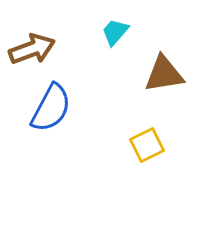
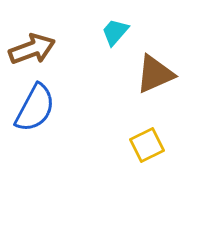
brown triangle: moved 9 px left; rotated 15 degrees counterclockwise
blue semicircle: moved 16 px left
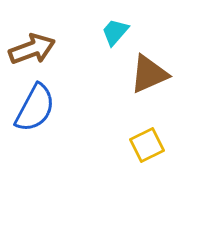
brown triangle: moved 6 px left
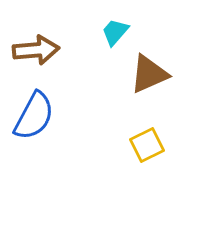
brown arrow: moved 4 px right, 1 px down; rotated 15 degrees clockwise
blue semicircle: moved 1 px left, 8 px down
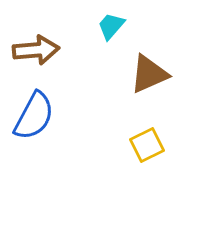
cyan trapezoid: moved 4 px left, 6 px up
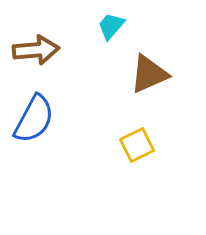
blue semicircle: moved 3 px down
yellow square: moved 10 px left
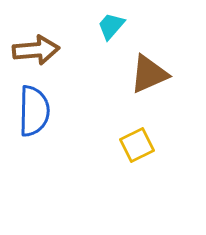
blue semicircle: moved 8 px up; rotated 27 degrees counterclockwise
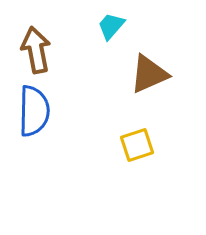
brown arrow: rotated 96 degrees counterclockwise
yellow square: rotated 8 degrees clockwise
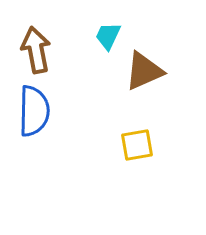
cyan trapezoid: moved 3 px left, 10 px down; rotated 16 degrees counterclockwise
brown triangle: moved 5 px left, 3 px up
yellow square: rotated 8 degrees clockwise
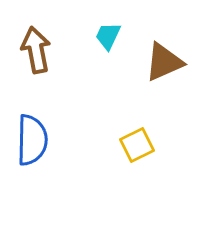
brown triangle: moved 20 px right, 9 px up
blue semicircle: moved 2 px left, 29 px down
yellow square: rotated 16 degrees counterclockwise
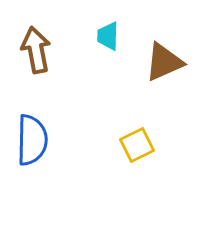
cyan trapezoid: rotated 24 degrees counterclockwise
